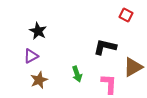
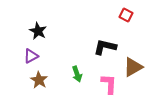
brown star: rotated 18 degrees counterclockwise
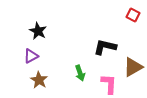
red square: moved 7 px right
green arrow: moved 3 px right, 1 px up
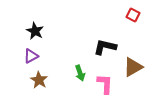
black star: moved 3 px left
pink L-shape: moved 4 px left
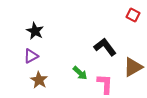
black L-shape: rotated 40 degrees clockwise
green arrow: rotated 28 degrees counterclockwise
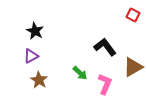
pink L-shape: rotated 20 degrees clockwise
